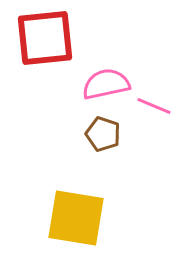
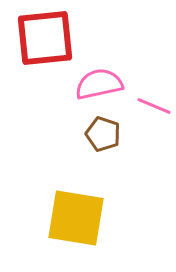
pink semicircle: moved 7 px left
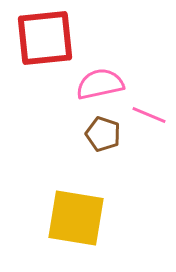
pink semicircle: moved 1 px right
pink line: moved 5 px left, 9 px down
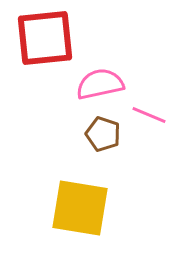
yellow square: moved 4 px right, 10 px up
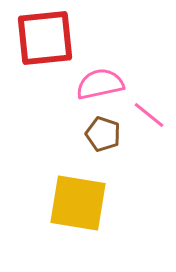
pink line: rotated 16 degrees clockwise
yellow square: moved 2 px left, 5 px up
